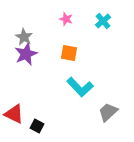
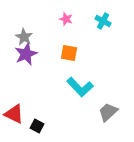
cyan cross: rotated 21 degrees counterclockwise
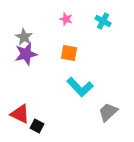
purple star: rotated 10 degrees clockwise
red triangle: moved 6 px right
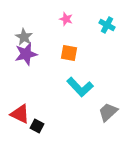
cyan cross: moved 4 px right, 4 px down
